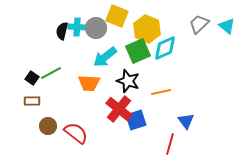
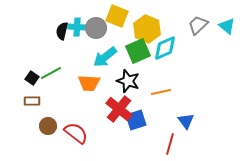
gray trapezoid: moved 1 px left, 1 px down
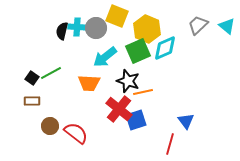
orange line: moved 18 px left
brown circle: moved 2 px right
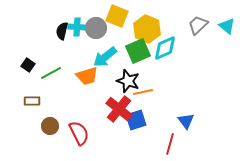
black square: moved 4 px left, 13 px up
orange trapezoid: moved 2 px left, 7 px up; rotated 20 degrees counterclockwise
red semicircle: moved 3 px right; rotated 25 degrees clockwise
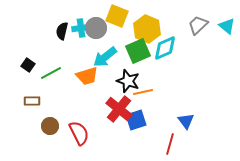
cyan cross: moved 4 px right, 1 px down; rotated 12 degrees counterclockwise
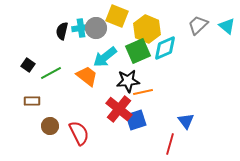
orange trapezoid: rotated 125 degrees counterclockwise
black star: rotated 25 degrees counterclockwise
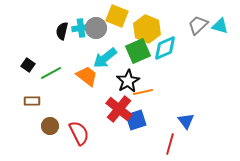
cyan triangle: moved 7 px left; rotated 24 degrees counterclockwise
cyan arrow: moved 1 px down
black star: rotated 25 degrees counterclockwise
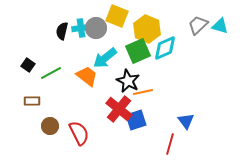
black star: rotated 15 degrees counterclockwise
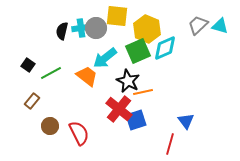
yellow square: rotated 15 degrees counterclockwise
brown rectangle: rotated 49 degrees counterclockwise
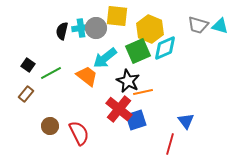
gray trapezoid: rotated 120 degrees counterclockwise
yellow hexagon: moved 3 px right
brown rectangle: moved 6 px left, 7 px up
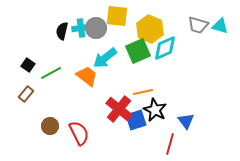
black star: moved 27 px right, 29 px down
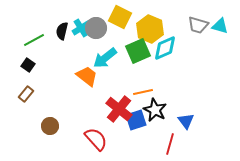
yellow square: moved 3 px right, 1 px down; rotated 20 degrees clockwise
cyan cross: rotated 24 degrees counterclockwise
green line: moved 17 px left, 33 px up
red semicircle: moved 17 px right, 6 px down; rotated 15 degrees counterclockwise
